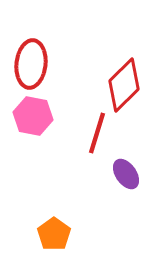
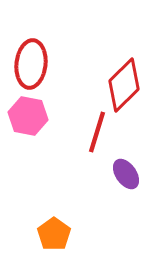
pink hexagon: moved 5 px left
red line: moved 1 px up
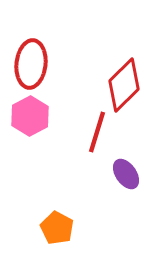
pink hexagon: moved 2 px right; rotated 21 degrees clockwise
orange pentagon: moved 3 px right, 6 px up; rotated 8 degrees counterclockwise
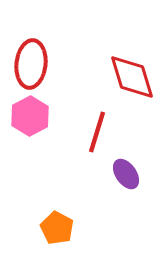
red diamond: moved 8 px right, 8 px up; rotated 62 degrees counterclockwise
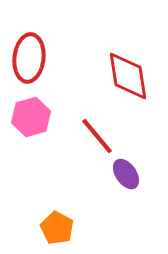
red ellipse: moved 2 px left, 6 px up
red diamond: moved 4 px left, 1 px up; rotated 8 degrees clockwise
pink hexagon: moved 1 px right, 1 px down; rotated 12 degrees clockwise
red line: moved 4 px down; rotated 57 degrees counterclockwise
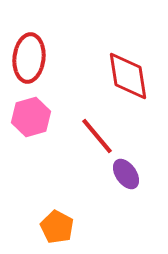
orange pentagon: moved 1 px up
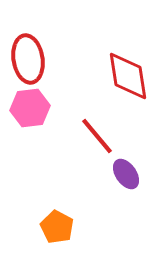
red ellipse: moved 1 px left, 1 px down; rotated 15 degrees counterclockwise
pink hexagon: moved 1 px left, 9 px up; rotated 9 degrees clockwise
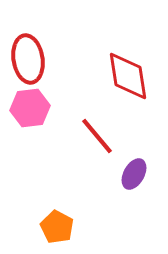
purple ellipse: moved 8 px right; rotated 64 degrees clockwise
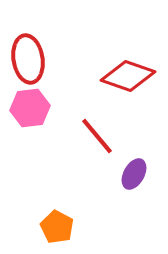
red diamond: rotated 62 degrees counterclockwise
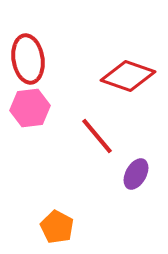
purple ellipse: moved 2 px right
